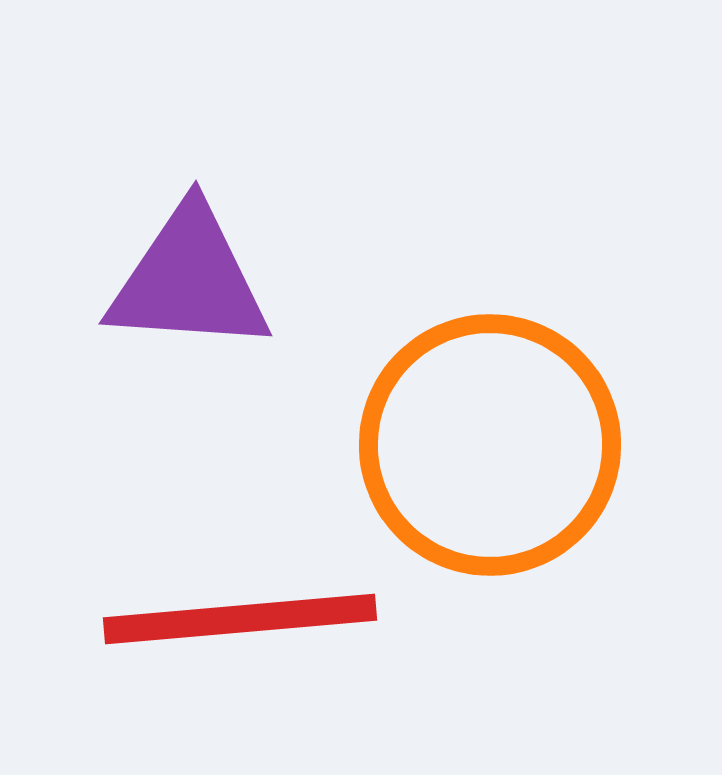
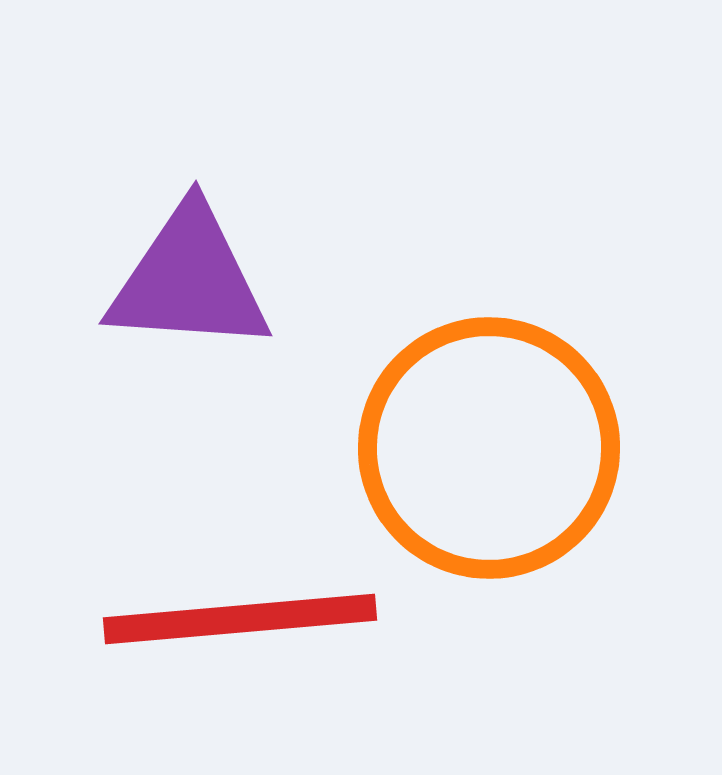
orange circle: moved 1 px left, 3 px down
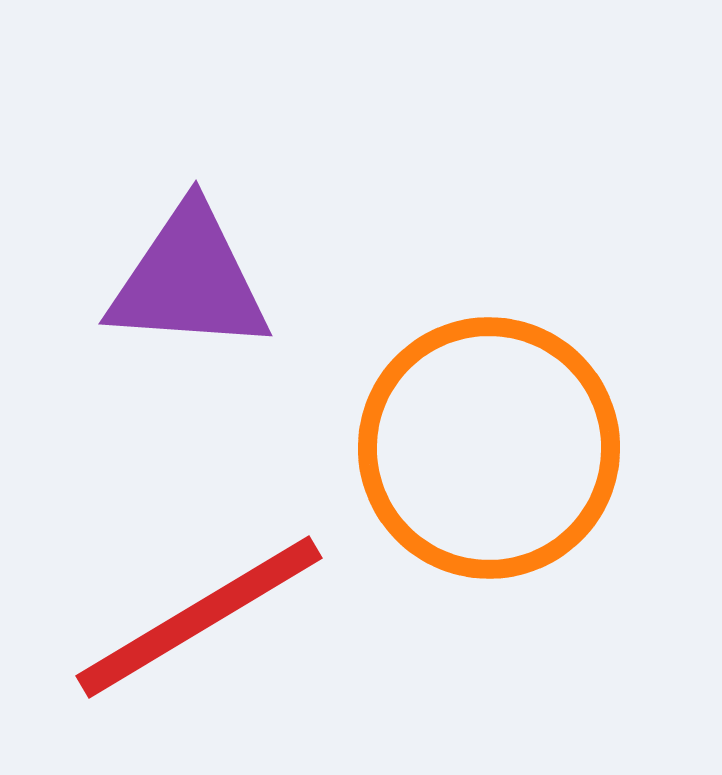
red line: moved 41 px left, 2 px up; rotated 26 degrees counterclockwise
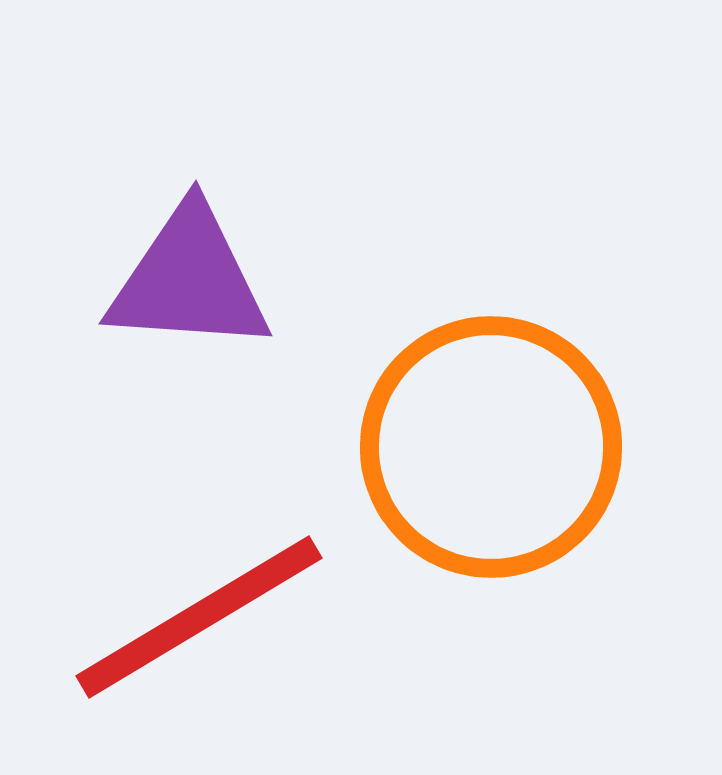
orange circle: moved 2 px right, 1 px up
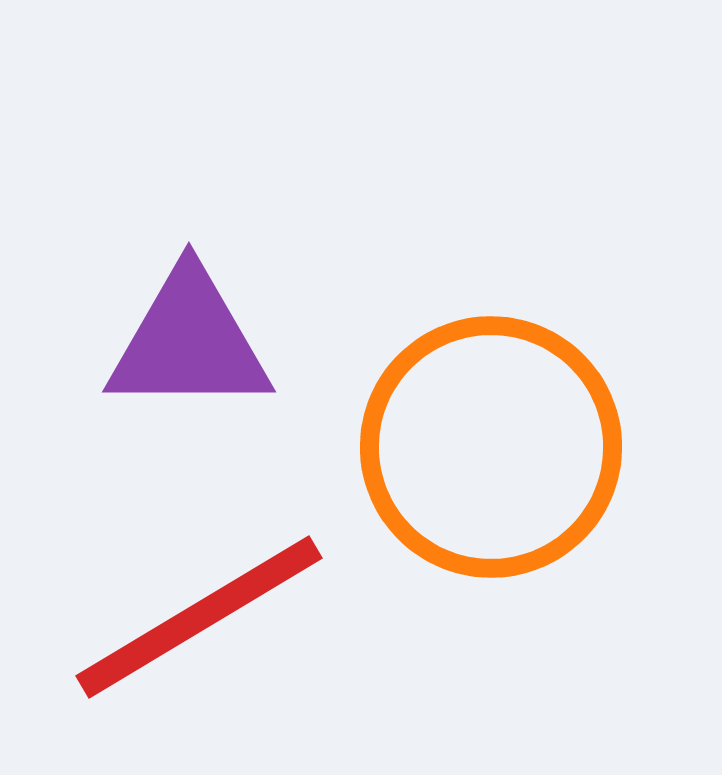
purple triangle: moved 62 px down; rotated 4 degrees counterclockwise
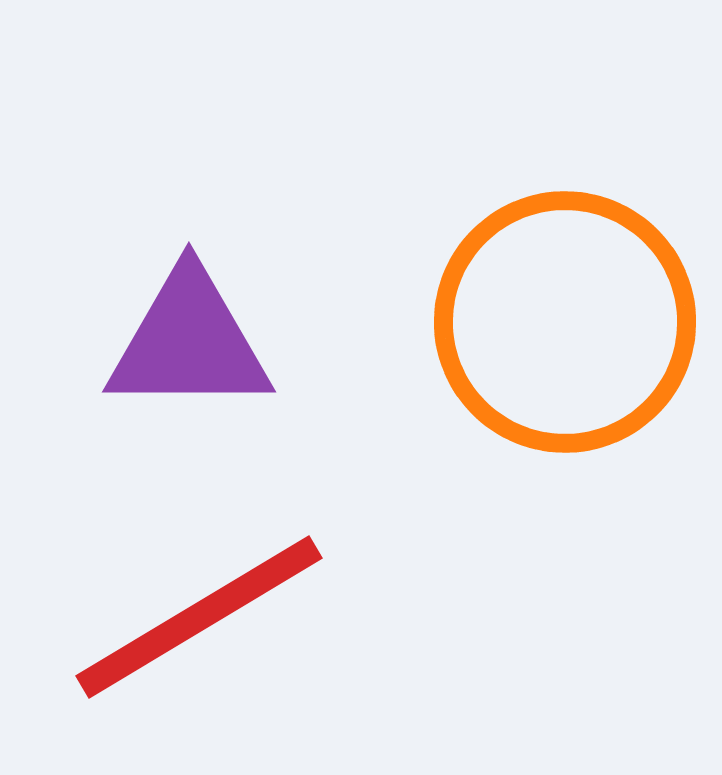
orange circle: moved 74 px right, 125 px up
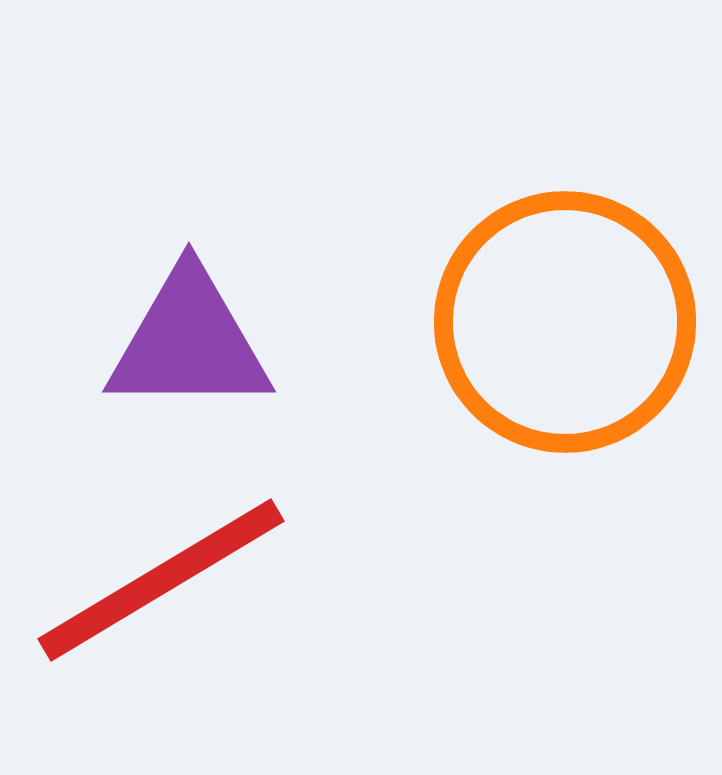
red line: moved 38 px left, 37 px up
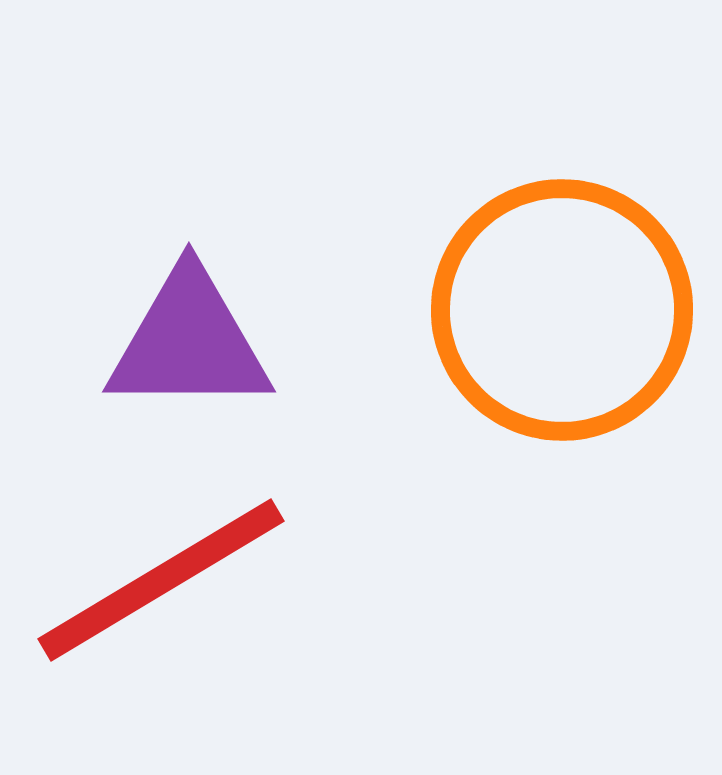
orange circle: moved 3 px left, 12 px up
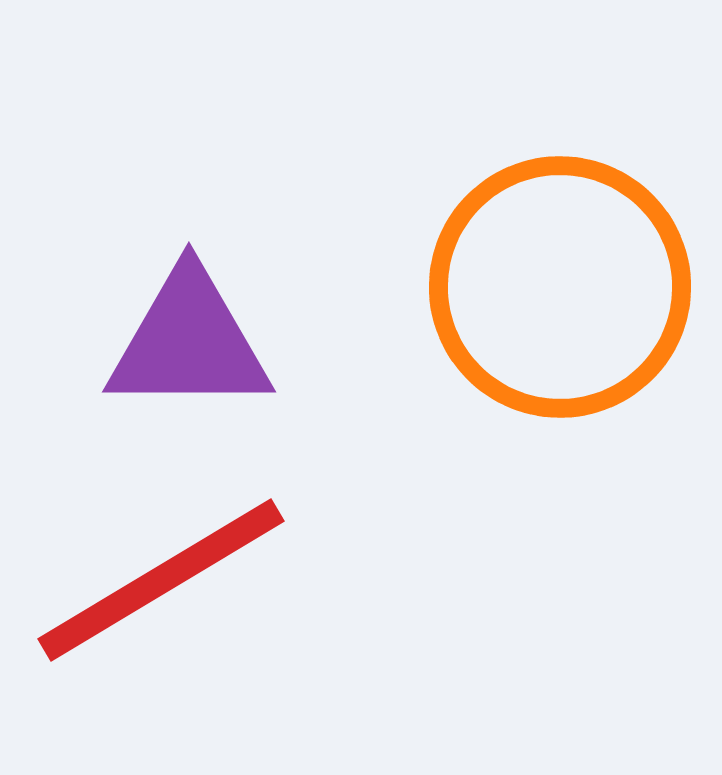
orange circle: moved 2 px left, 23 px up
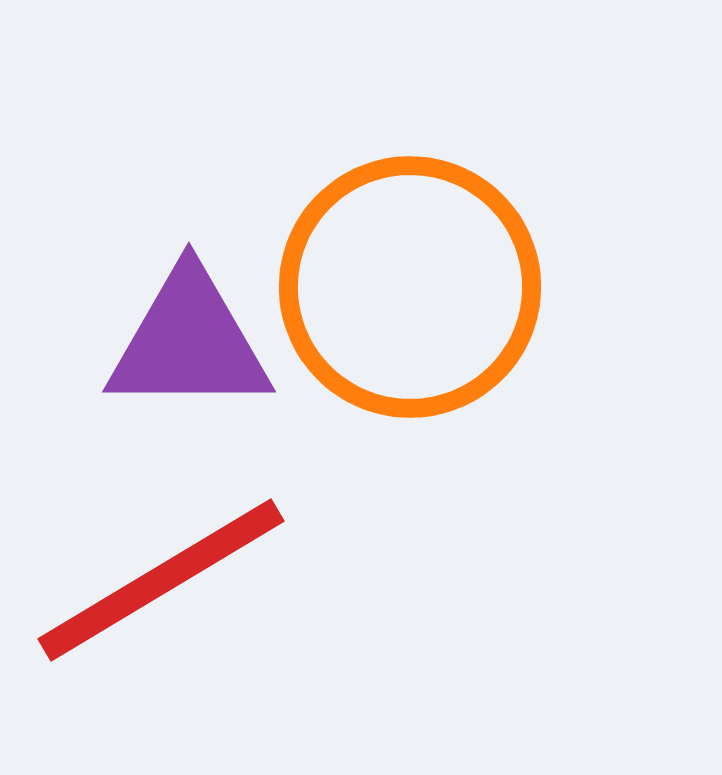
orange circle: moved 150 px left
